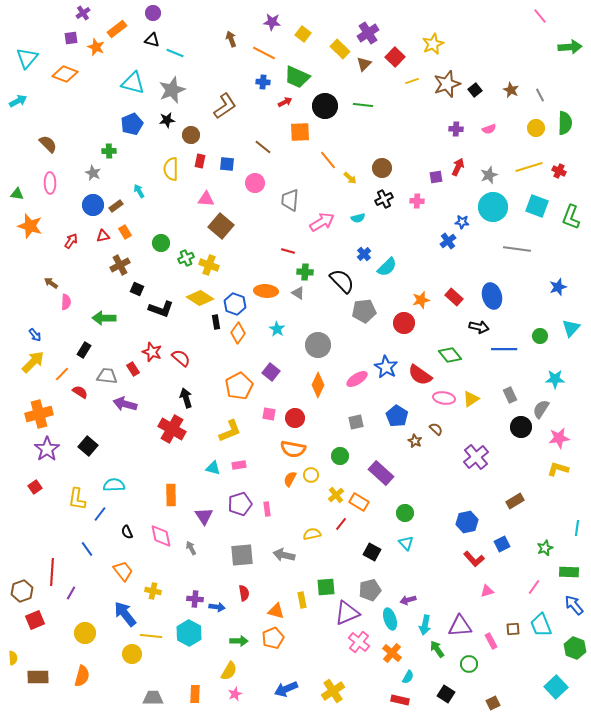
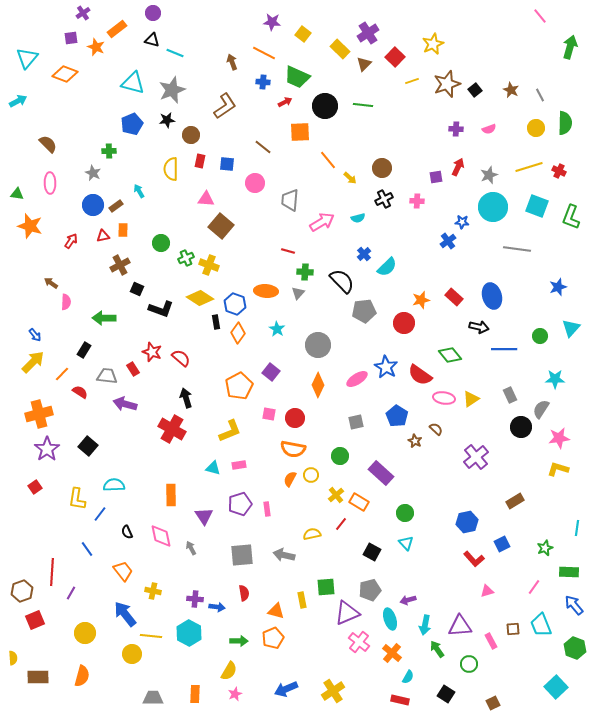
brown arrow at (231, 39): moved 1 px right, 23 px down
green arrow at (570, 47): rotated 70 degrees counterclockwise
orange rectangle at (125, 232): moved 2 px left, 2 px up; rotated 32 degrees clockwise
gray triangle at (298, 293): rotated 40 degrees clockwise
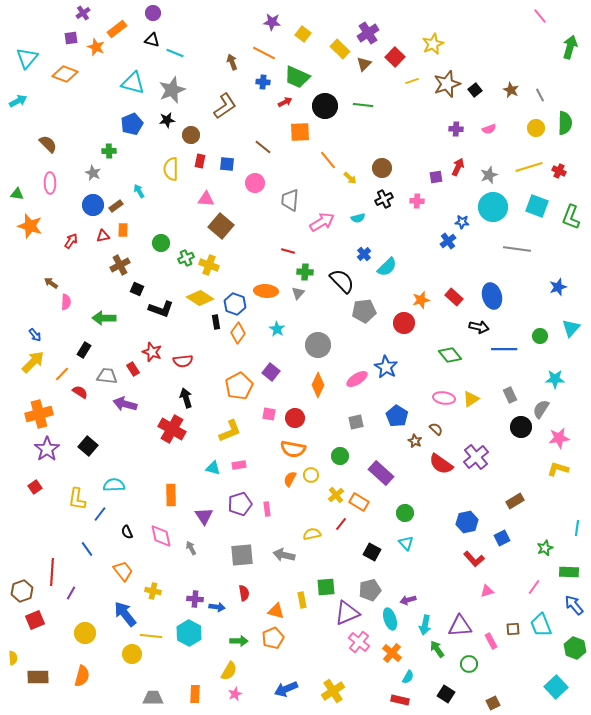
red semicircle at (181, 358): moved 2 px right, 3 px down; rotated 132 degrees clockwise
red semicircle at (420, 375): moved 21 px right, 89 px down
blue square at (502, 544): moved 6 px up
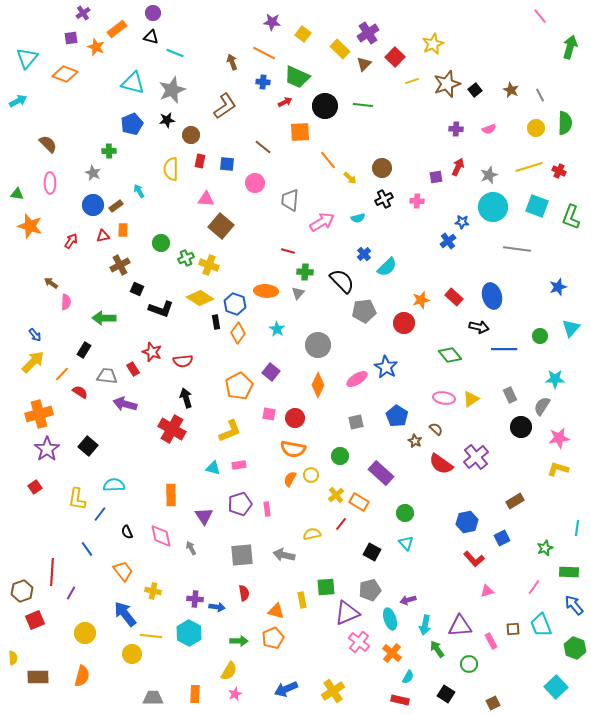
black triangle at (152, 40): moved 1 px left, 3 px up
gray semicircle at (541, 409): moved 1 px right, 3 px up
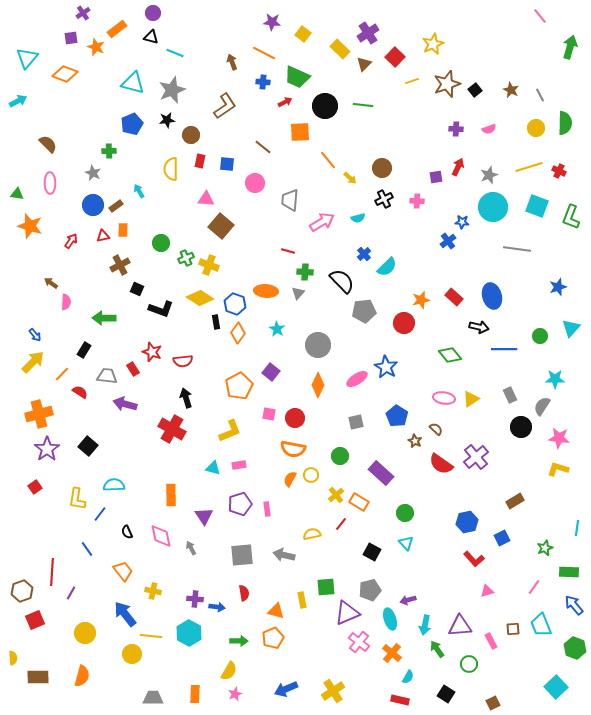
pink star at (559, 438): rotated 15 degrees clockwise
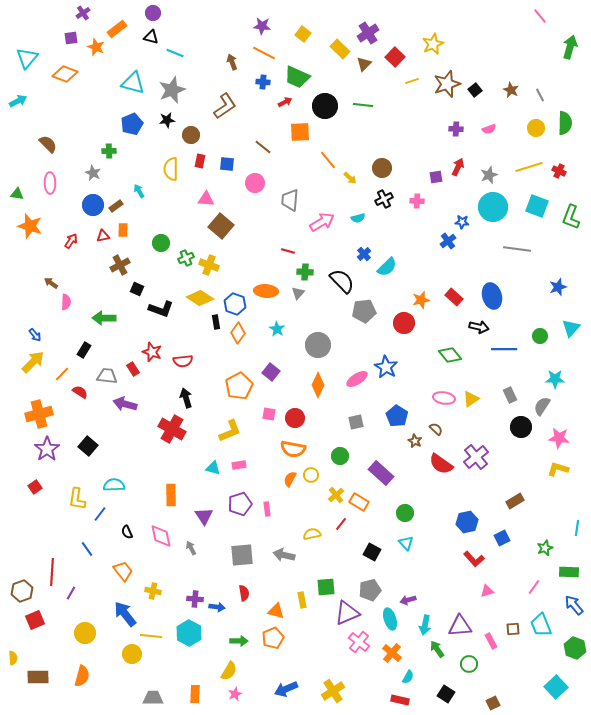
purple star at (272, 22): moved 10 px left, 4 px down
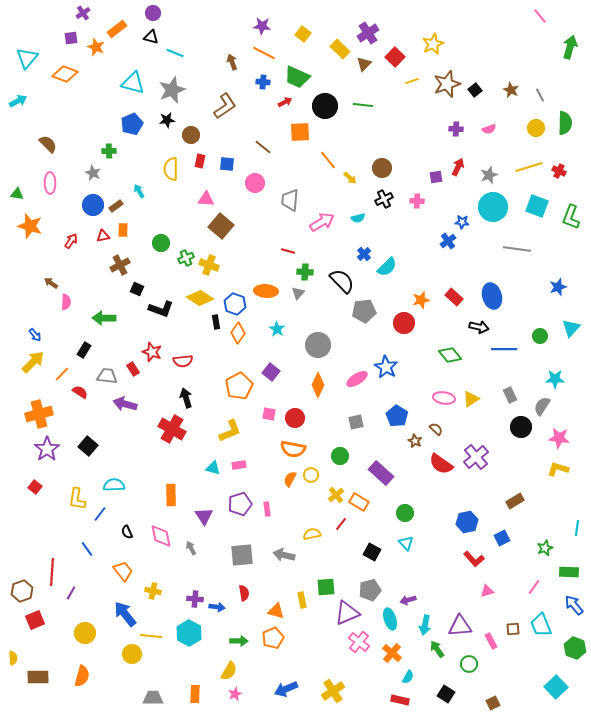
red square at (35, 487): rotated 16 degrees counterclockwise
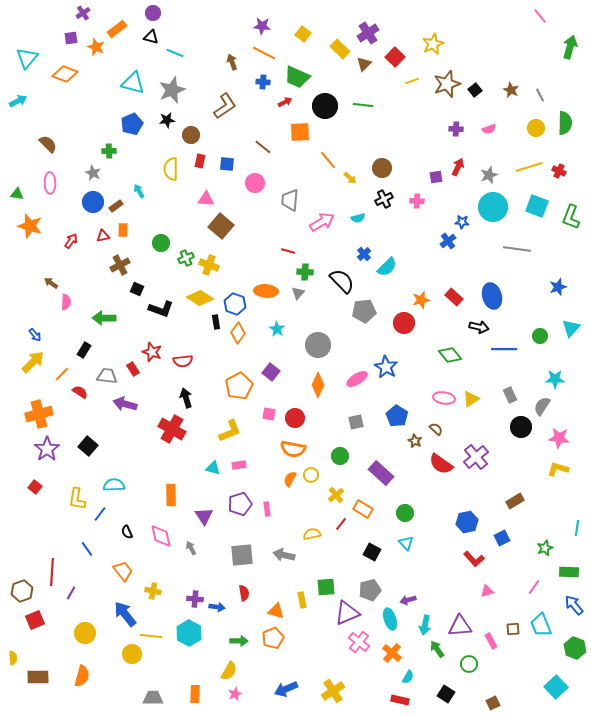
blue circle at (93, 205): moved 3 px up
orange rectangle at (359, 502): moved 4 px right, 7 px down
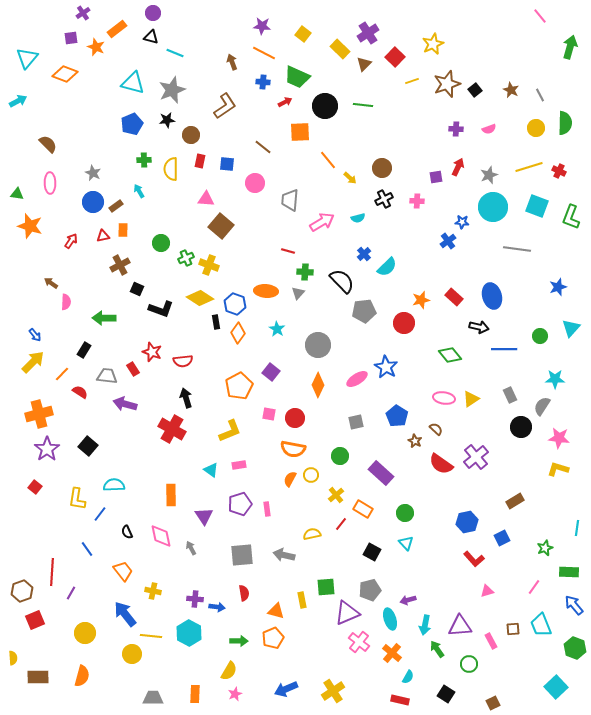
green cross at (109, 151): moved 35 px right, 9 px down
cyan triangle at (213, 468): moved 2 px left, 2 px down; rotated 21 degrees clockwise
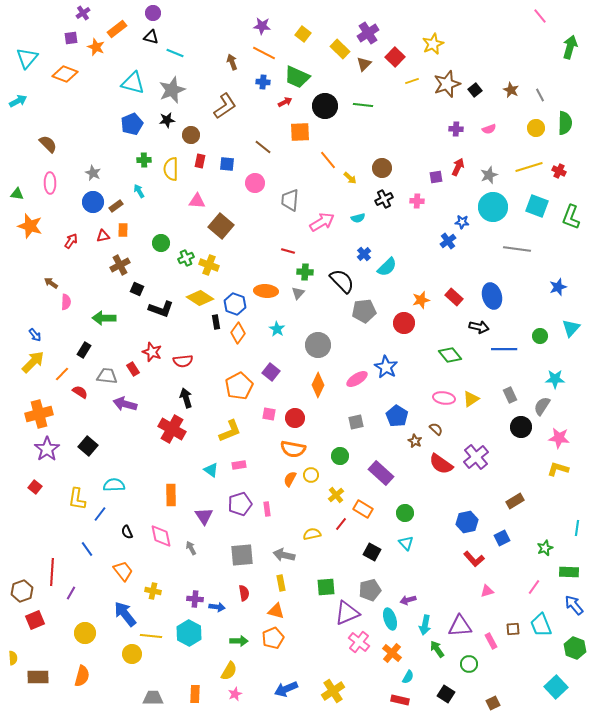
pink triangle at (206, 199): moved 9 px left, 2 px down
yellow rectangle at (302, 600): moved 21 px left, 17 px up
